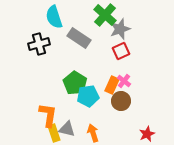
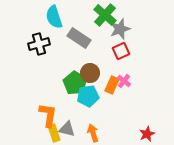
brown circle: moved 31 px left, 28 px up
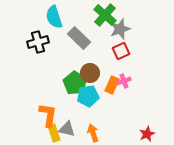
gray rectangle: rotated 10 degrees clockwise
black cross: moved 1 px left, 2 px up
pink cross: rotated 32 degrees clockwise
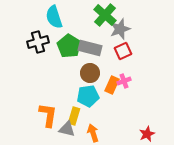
gray rectangle: moved 11 px right, 10 px down; rotated 30 degrees counterclockwise
red square: moved 2 px right
green pentagon: moved 6 px left, 37 px up
yellow rectangle: moved 20 px right, 17 px up; rotated 36 degrees clockwise
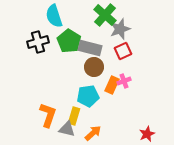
cyan semicircle: moved 1 px up
green pentagon: moved 5 px up
brown circle: moved 4 px right, 6 px up
orange L-shape: rotated 10 degrees clockwise
orange arrow: rotated 66 degrees clockwise
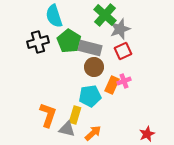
cyan pentagon: moved 2 px right
yellow rectangle: moved 1 px right, 1 px up
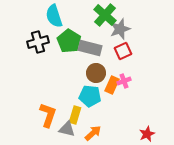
brown circle: moved 2 px right, 6 px down
cyan pentagon: rotated 15 degrees clockwise
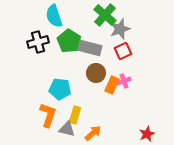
cyan pentagon: moved 30 px left, 7 px up
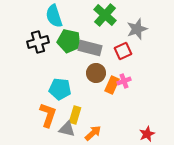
gray star: moved 17 px right
green pentagon: rotated 20 degrees counterclockwise
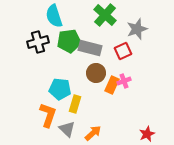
green pentagon: rotated 20 degrees counterclockwise
yellow rectangle: moved 11 px up
gray triangle: rotated 30 degrees clockwise
